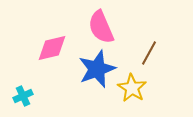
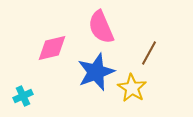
blue star: moved 1 px left, 3 px down
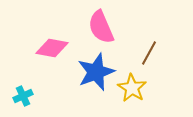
pink diamond: rotated 24 degrees clockwise
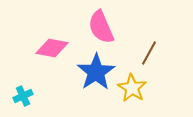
blue star: rotated 12 degrees counterclockwise
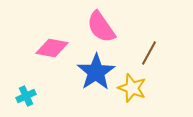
pink semicircle: rotated 12 degrees counterclockwise
yellow star: rotated 12 degrees counterclockwise
cyan cross: moved 3 px right
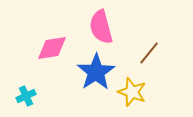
pink semicircle: rotated 20 degrees clockwise
pink diamond: rotated 20 degrees counterclockwise
brown line: rotated 10 degrees clockwise
yellow star: moved 4 px down
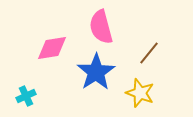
yellow star: moved 8 px right, 1 px down
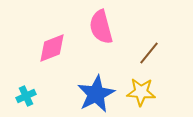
pink diamond: rotated 12 degrees counterclockwise
blue star: moved 22 px down; rotated 6 degrees clockwise
yellow star: moved 1 px right, 1 px up; rotated 16 degrees counterclockwise
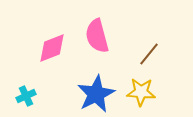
pink semicircle: moved 4 px left, 9 px down
brown line: moved 1 px down
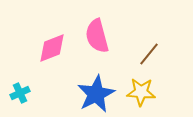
cyan cross: moved 6 px left, 3 px up
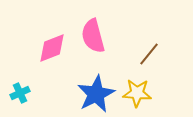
pink semicircle: moved 4 px left
yellow star: moved 4 px left, 1 px down
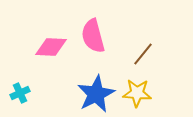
pink diamond: moved 1 px left, 1 px up; rotated 24 degrees clockwise
brown line: moved 6 px left
